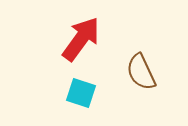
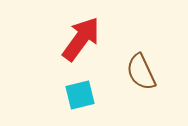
cyan square: moved 1 px left, 2 px down; rotated 32 degrees counterclockwise
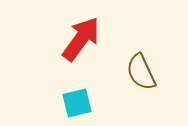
cyan square: moved 3 px left, 8 px down
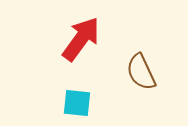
cyan square: rotated 20 degrees clockwise
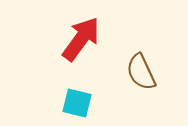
cyan square: rotated 8 degrees clockwise
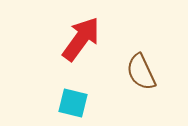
cyan square: moved 4 px left
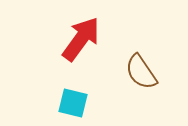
brown semicircle: rotated 9 degrees counterclockwise
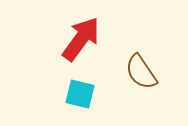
cyan square: moved 7 px right, 9 px up
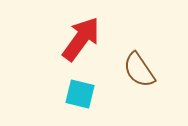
brown semicircle: moved 2 px left, 2 px up
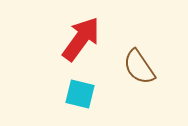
brown semicircle: moved 3 px up
